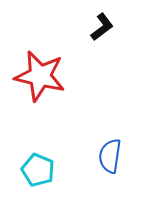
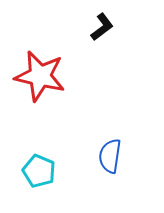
cyan pentagon: moved 1 px right, 1 px down
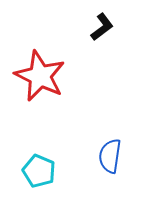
red star: rotated 12 degrees clockwise
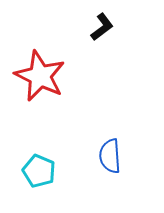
blue semicircle: rotated 12 degrees counterclockwise
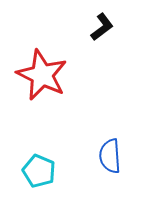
red star: moved 2 px right, 1 px up
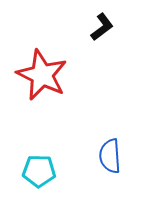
cyan pentagon: rotated 20 degrees counterclockwise
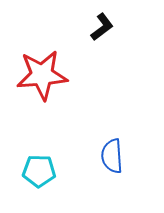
red star: rotated 30 degrees counterclockwise
blue semicircle: moved 2 px right
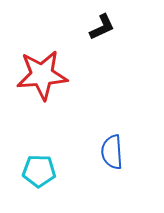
black L-shape: rotated 12 degrees clockwise
blue semicircle: moved 4 px up
